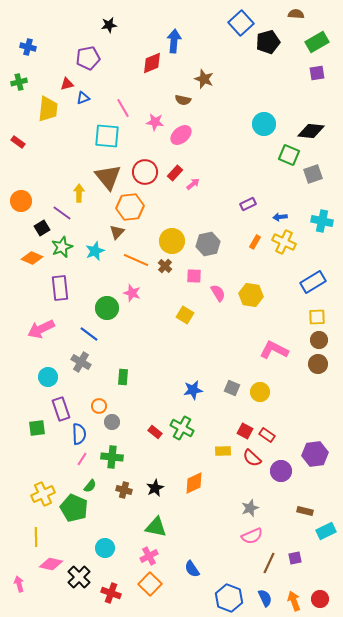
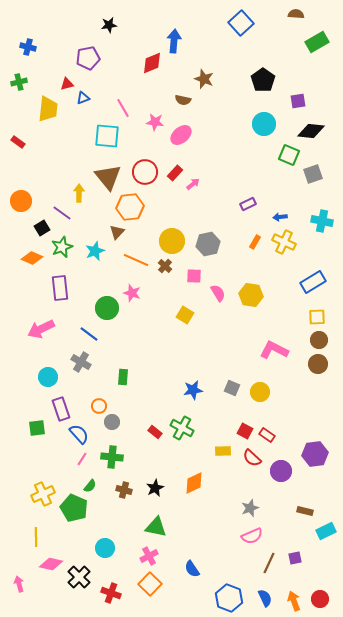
black pentagon at (268, 42): moved 5 px left, 38 px down; rotated 20 degrees counterclockwise
purple square at (317, 73): moved 19 px left, 28 px down
blue semicircle at (79, 434): rotated 40 degrees counterclockwise
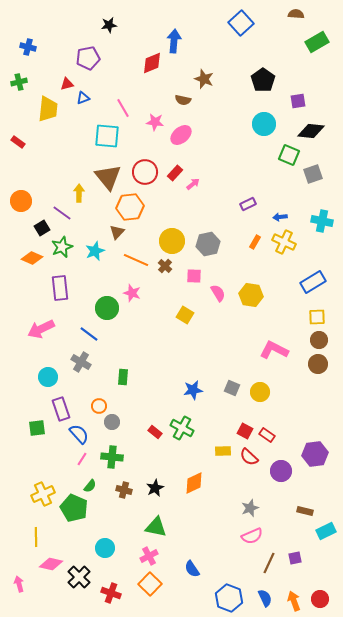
red semicircle at (252, 458): moved 3 px left, 1 px up
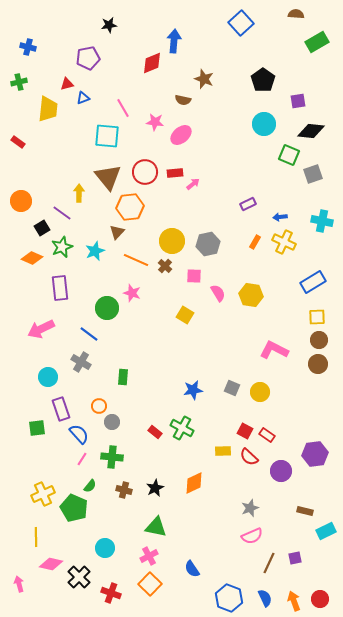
red rectangle at (175, 173): rotated 42 degrees clockwise
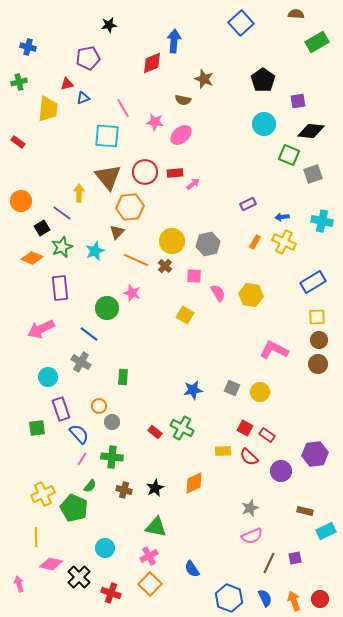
blue arrow at (280, 217): moved 2 px right
red square at (245, 431): moved 3 px up
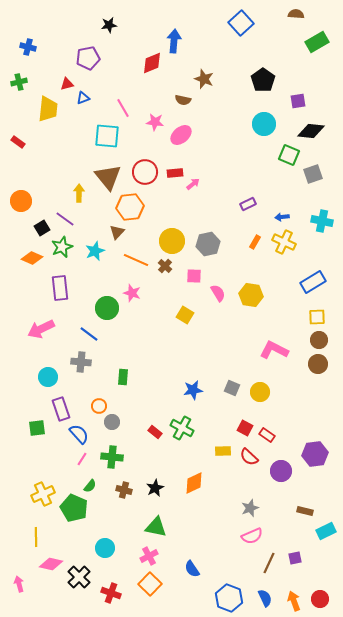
purple line at (62, 213): moved 3 px right, 6 px down
gray cross at (81, 362): rotated 24 degrees counterclockwise
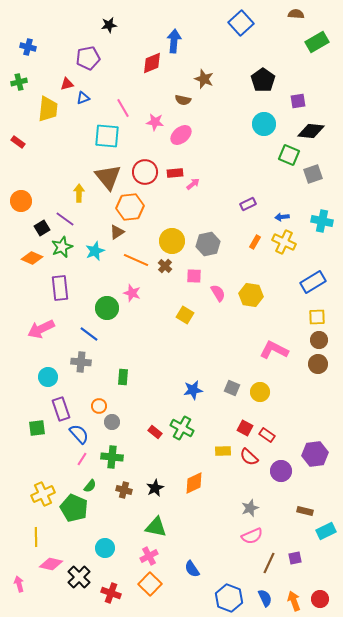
brown triangle at (117, 232): rotated 14 degrees clockwise
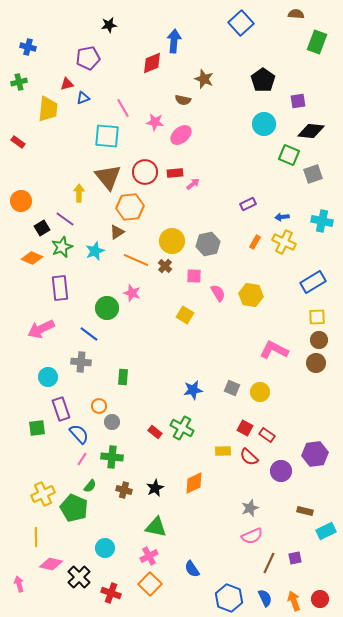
green rectangle at (317, 42): rotated 40 degrees counterclockwise
brown circle at (318, 364): moved 2 px left, 1 px up
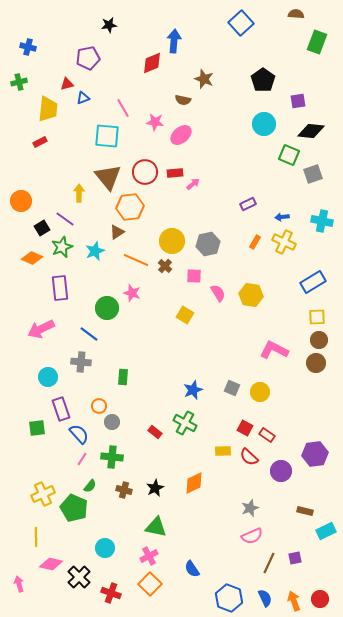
red rectangle at (18, 142): moved 22 px right; rotated 64 degrees counterclockwise
blue star at (193, 390): rotated 12 degrees counterclockwise
green cross at (182, 428): moved 3 px right, 5 px up
